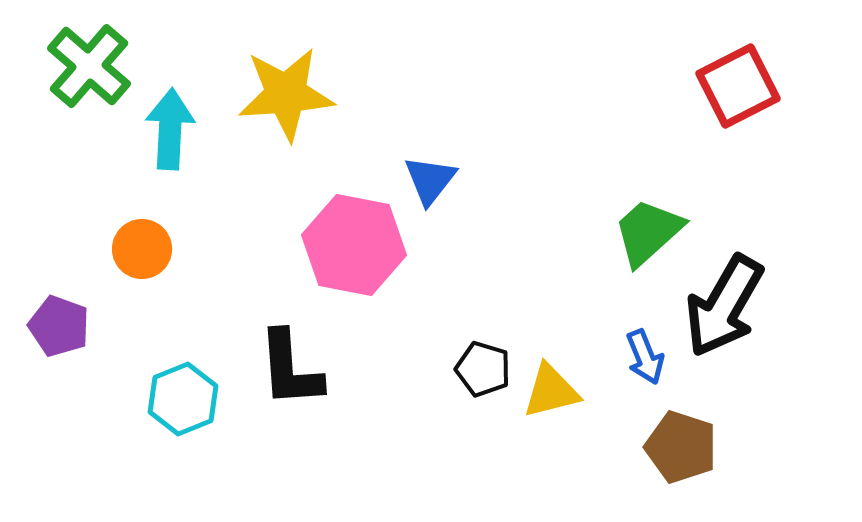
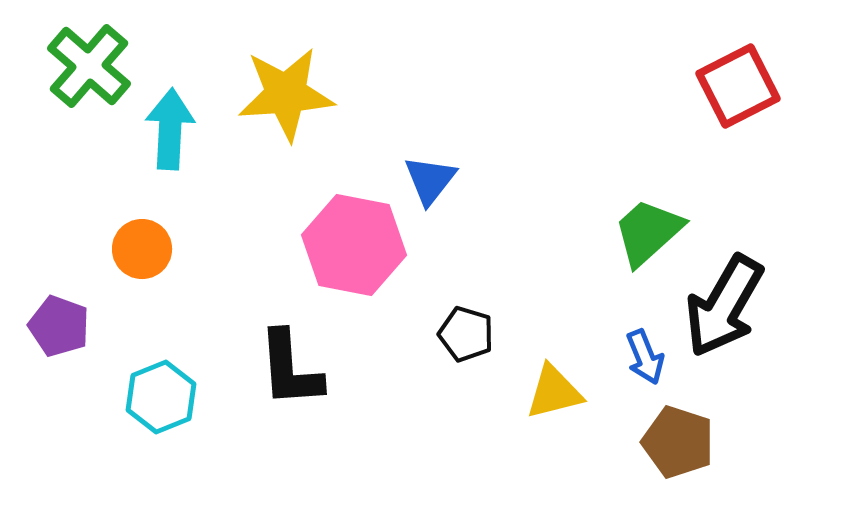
black pentagon: moved 17 px left, 35 px up
yellow triangle: moved 3 px right, 1 px down
cyan hexagon: moved 22 px left, 2 px up
brown pentagon: moved 3 px left, 5 px up
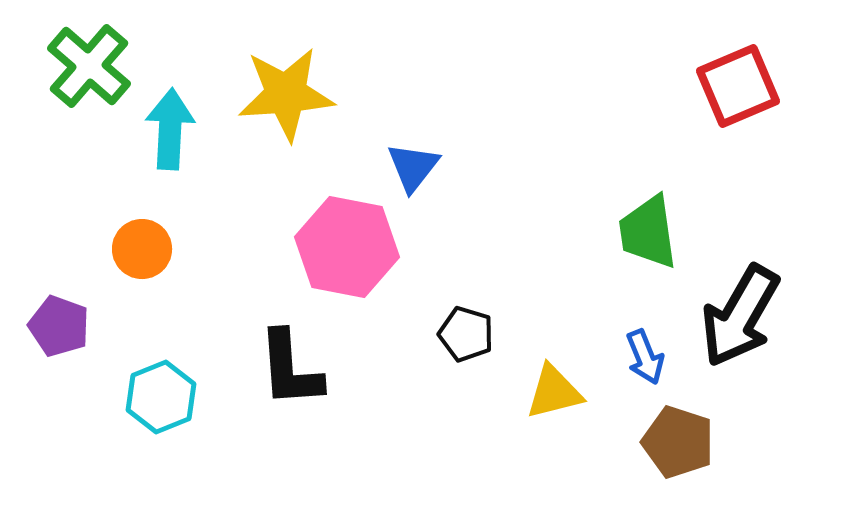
red square: rotated 4 degrees clockwise
blue triangle: moved 17 px left, 13 px up
green trapezoid: rotated 56 degrees counterclockwise
pink hexagon: moved 7 px left, 2 px down
black arrow: moved 16 px right, 10 px down
